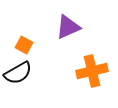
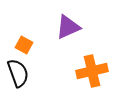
black semicircle: rotated 80 degrees counterclockwise
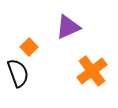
orange square: moved 5 px right, 2 px down; rotated 18 degrees clockwise
orange cross: rotated 24 degrees counterclockwise
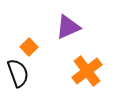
orange cross: moved 5 px left
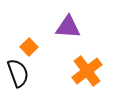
purple triangle: rotated 28 degrees clockwise
